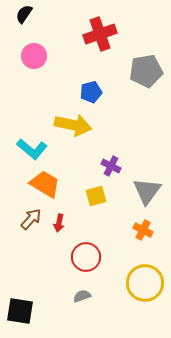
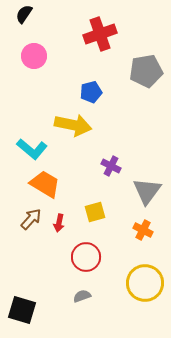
yellow square: moved 1 px left, 16 px down
black square: moved 2 px right, 1 px up; rotated 8 degrees clockwise
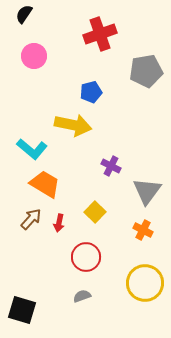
yellow square: rotated 30 degrees counterclockwise
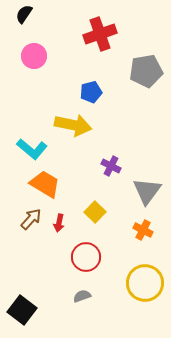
black square: rotated 20 degrees clockwise
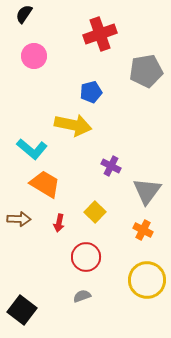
brown arrow: moved 12 px left; rotated 50 degrees clockwise
yellow circle: moved 2 px right, 3 px up
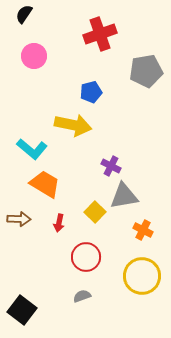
gray triangle: moved 23 px left, 5 px down; rotated 44 degrees clockwise
yellow circle: moved 5 px left, 4 px up
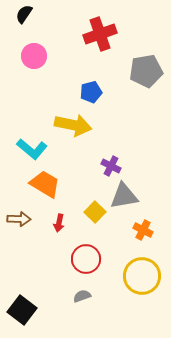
red circle: moved 2 px down
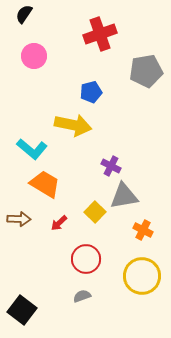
red arrow: rotated 36 degrees clockwise
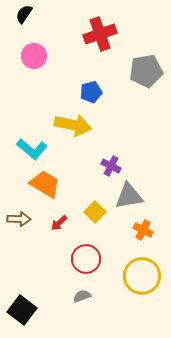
gray triangle: moved 5 px right
